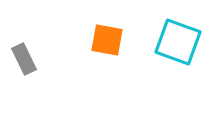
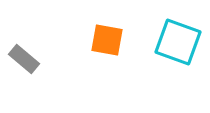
gray rectangle: rotated 24 degrees counterclockwise
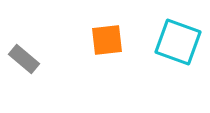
orange square: rotated 16 degrees counterclockwise
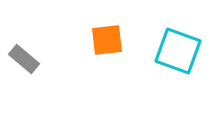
cyan square: moved 9 px down
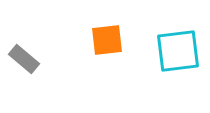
cyan square: rotated 27 degrees counterclockwise
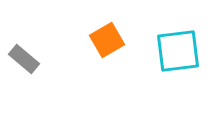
orange square: rotated 24 degrees counterclockwise
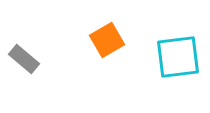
cyan square: moved 6 px down
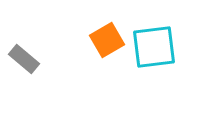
cyan square: moved 24 px left, 10 px up
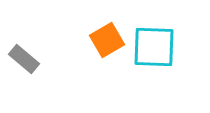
cyan square: rotated 9 degrees clockwise
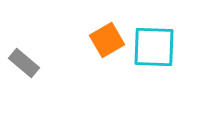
gray rectangle: moved 4 px down
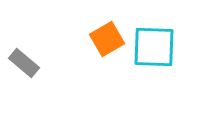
orange square: moved 1 px up
